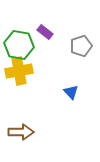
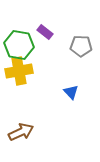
gray pentagon: rotated 20 degrees clockwise
brown arrow: rotated 25 degrees counterclockwise
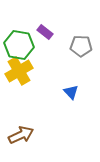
yellow cross: rotated 20 degrees counterclockwise
brown arrow: moved 3 px down
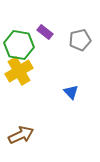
gray pentagon: moved 1 px left, 6 px up; rotated 15 degrees counterclockwise
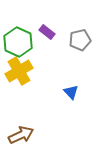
purple rectangle: moved 2 px right
green hexagon: moved 1 px left, 3 px up; rotated 16 degrees clockwise
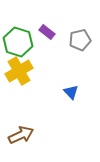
green hexagon: rotated 8 degrees counterclockwise
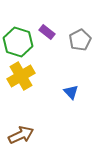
gray pentagon: rotated 15 degrees counterclockwise
yellow cross: moved 2 px right, 5 px down
